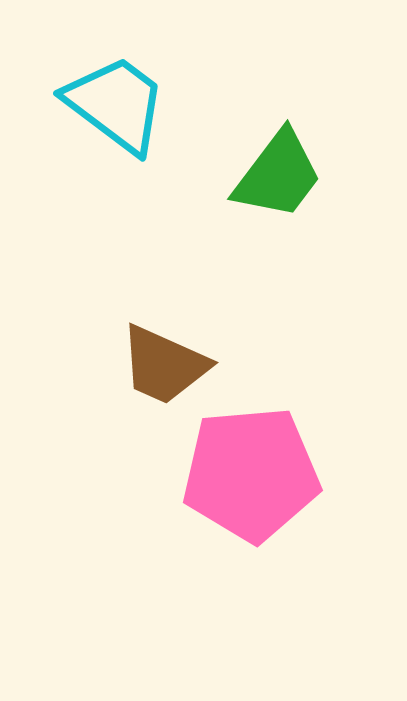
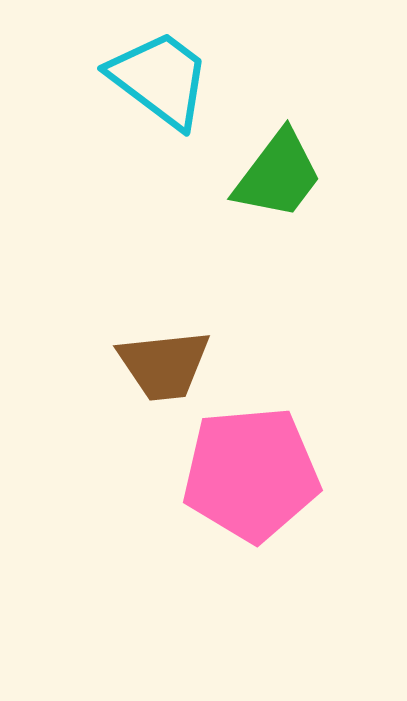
cyan trapezoid: moved 44 px right, 25 px up
brown trapezoid: rotated 30 degrees counterclockwise
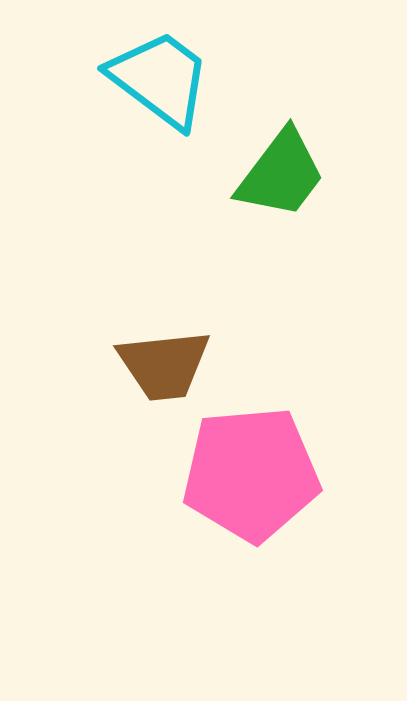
green trapezoid: moved 3 px right, 1 px up
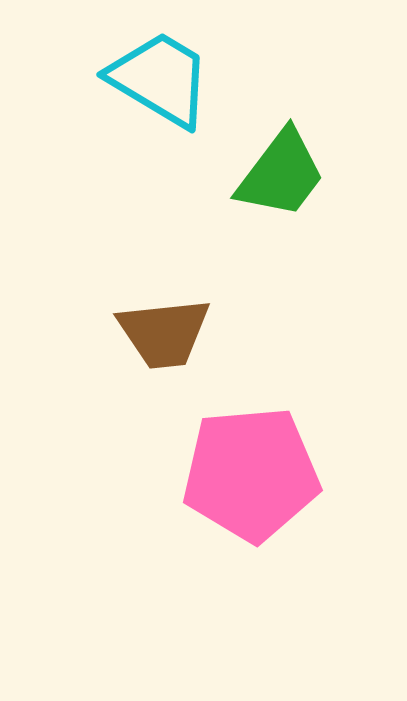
cyan trapezoid: rotated 6 degrees counterclockwise
brown trapezoid: moved 32 px up
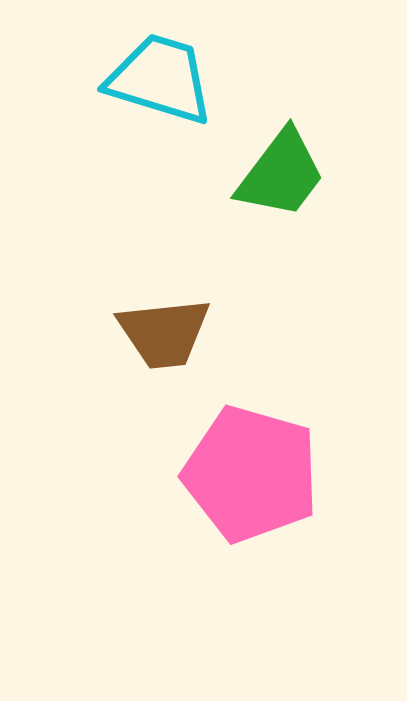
cyan trapezoid: rotated 14 degrees counterclockwise
pink pentagon: rotated 21 degrees clockwise
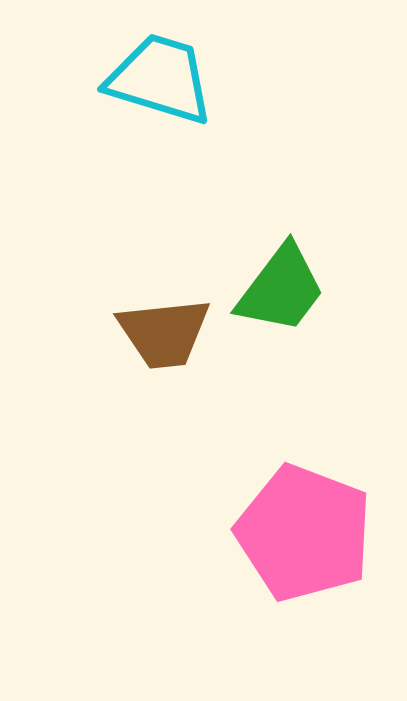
green trapezoid: moved 115 px down
pink pentagon: moved 53 px right, 59 px down; rotated 5 degrees clockwise
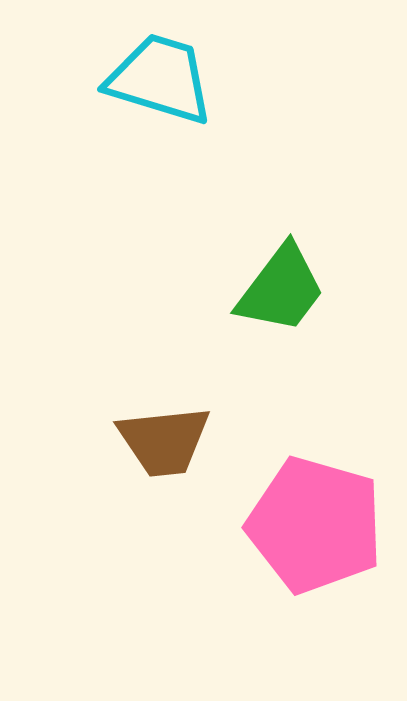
brown trapezoid: moved 108 px down
pink pentagon: moved 11 px right, 8 px up; rotated 5 degrees counterclockwise
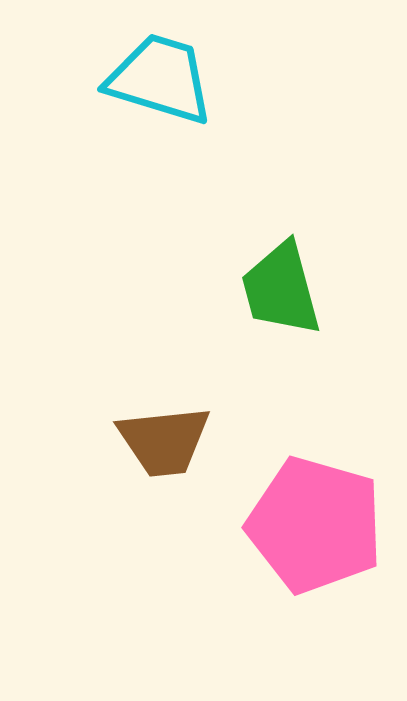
green trapezoid: rotated 128 degrees clockwise
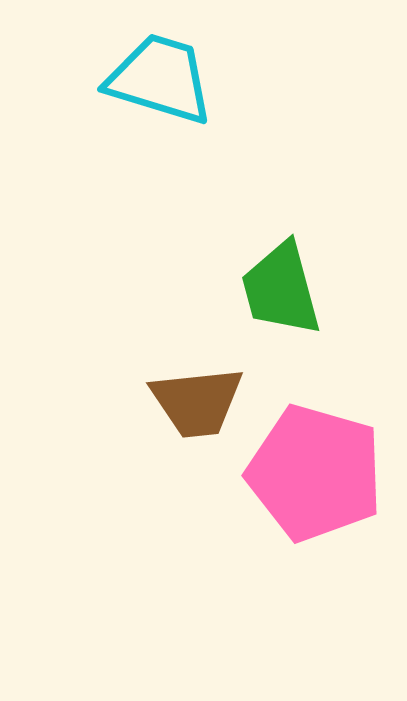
brown trapezoid: moved 33 px right, 39 px up
pink pentagon: moved 52 px up
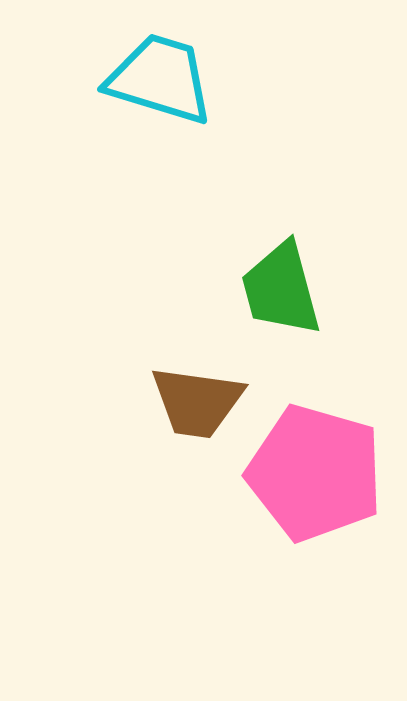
brown trapezoid: rotated 14 degrees clockwise
